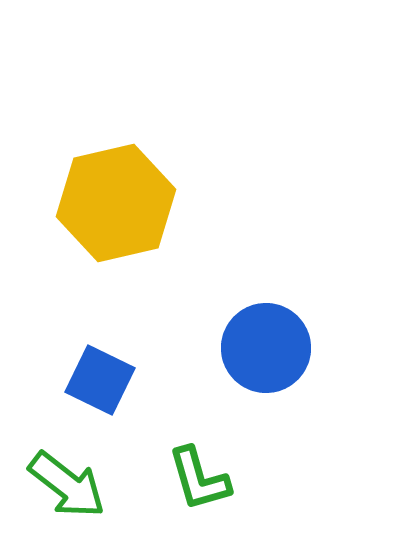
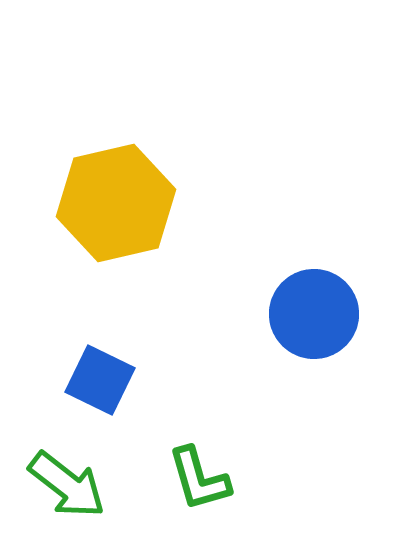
blue circle: moved 48 px right, 34 px up
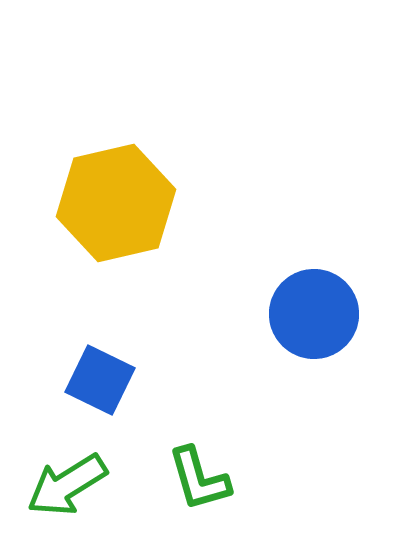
green arrow: rotated 110 degrees clockwise
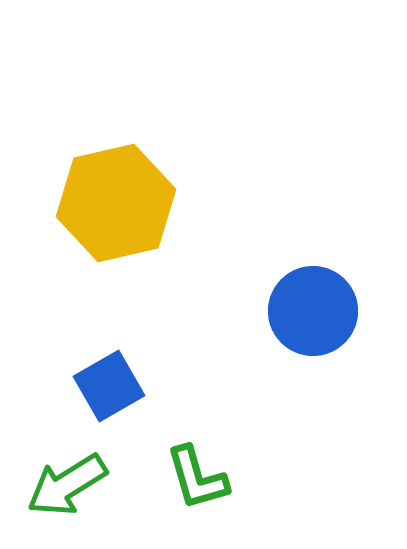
blue circle: moved 1 px left, 3 px up
blue square: moved 9 px right, 6 px down; rotated 34 degrees clockwise
green L-shape: moved 2 px left, 1 px up
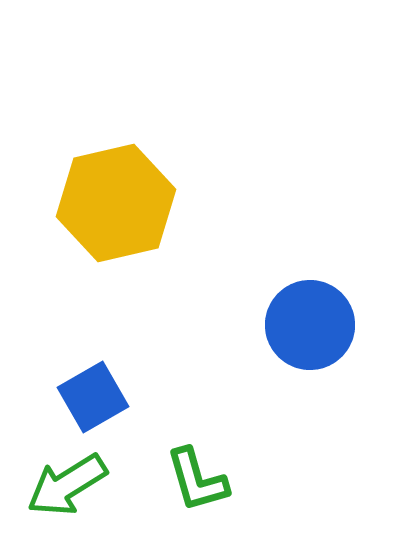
blue circle: moved 3 px left, 14 px down
blue square: moved 16 px left, 11 px down
green L-shape: moved 2 px down
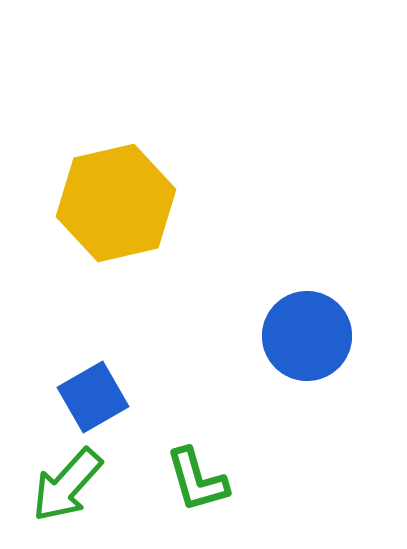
blue circle: moved 3 px left, 11 px down
green arrow: rotated 16 degrees counterclockwise
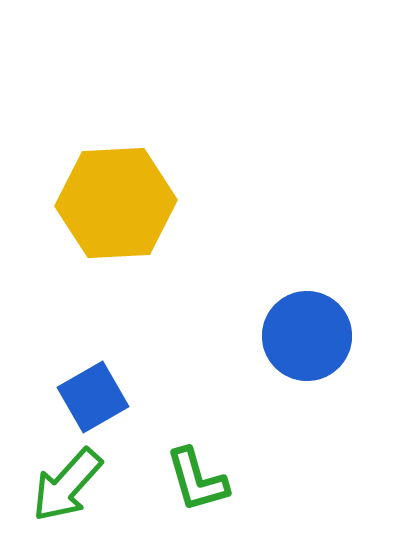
yellow hexagon: rotated 10 degrees clockwise
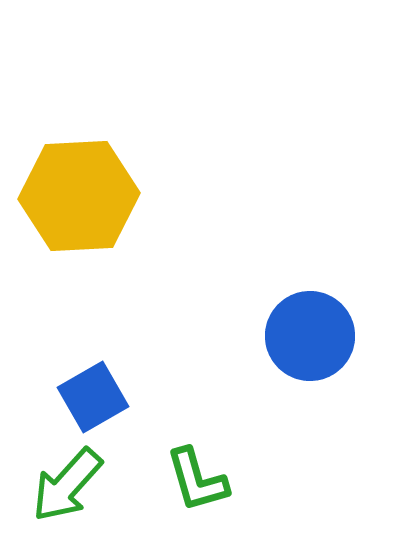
yellow hexagon: moved 37 px left, 7 px up
blue circle: moved 3 px right
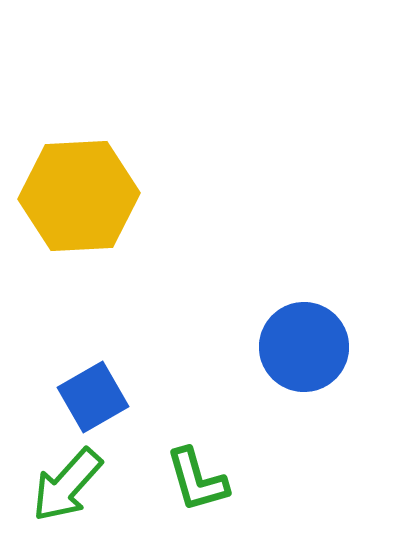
blue circle: moved 6 px left, 11 px down
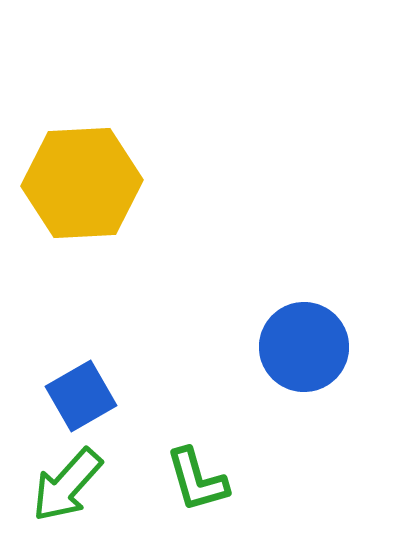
yellow hexagon: moved 3 px right, 13 px up
blue square: moved 12 px left, 1 px up
